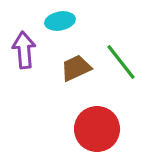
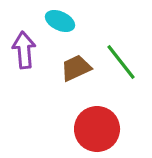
cyan ellipse: rotated 36 degrees clockwise
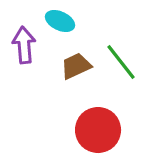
purple arrow: moved 5 px up
brown trapezoid: moved 2 px up
red circle: moved 1 px right, 1 px down
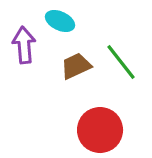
red circle: moved 2 px right
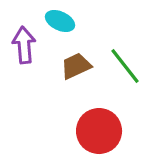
green line: moved 4 px right, 4 px down
red circle: moved 1 px left, 1 px down
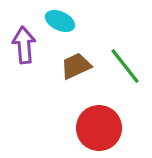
red circle: moved 3 px up
